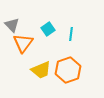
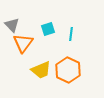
cyan square: rotated 16 degrees clockwise
orange hexagon: rotated 15 degrees counterclockwise
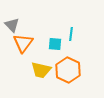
cyan square: moved 7 px right, 15 px down; rotated 24 degrees clockwise
yellow trapezoid: rotated 35 degrees clockwise
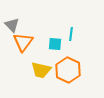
orange triangle: moved 1 px up
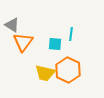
gray triangle: rotated 14 degrees counterclockwise
yellow trapezoid: moved 4 px right, 3 px down
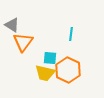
cyan square: moved 5 px left, 14 px down
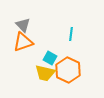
gray triangle: moved 11 px right; rotated 14 degrees clockwise
orange triangle: rotated 35 degrees clockwise
cyan square: rotated 24 degrees clockwise
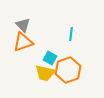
orange hexagon: rotated 15 degrees clockwise
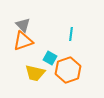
orange triangle: moved 1 px up
yellow trapezoid: moved 10 px left
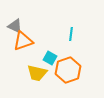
gray triangle: moved 8 px left, 1 px down; rotated 21 degrees counterclockwise
yellow trapezoid: moved 2 px right
